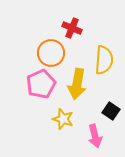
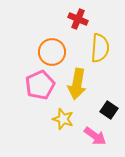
red cross: moved 6 px right, 9 px up
orange circle: moved 1 px right, 1 px up
yellow semicircle: moved 4 px left, 12 px up
pink pentagon: moved 1 px left, 1 px down
black square: moved 2 px left, 1 px up
pink arrow: rotated 40 degrees counterclockwise
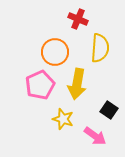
orange circle: moved 3 px right
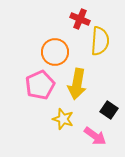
red cross: moved 2 px right
yellow semicircle: moved 7 px up
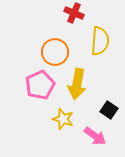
red cross: moved 6 px left, 6 px up
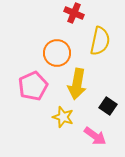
yellow semicircle: rotated 8 degrees clockwise
orange circle: moved 2 px right, 1 px down
pink pentagon: moved 7 px left, 1 px down
black square: moved 1 px left, 4 px up
yellow star: moved 2 px up
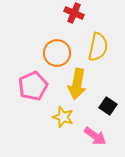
yellow semicircle: moved 2 px left, 6 px down
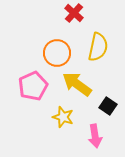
red cross: rotated 18 degrees clockwise
yellow arrow: rotated 116 degrees clockwise
pink arrow: rotated 45 degrees clockwise
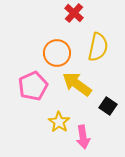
yellow star: moved 4 px left, 5 px down; rotated 15 degrees clockwise
pink arrow: moved 12 px left, 1 px down
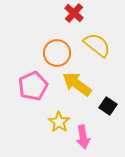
yellow semicircle: moved 1 px left, 2 px up; rotated 64 degrees counterclockwise
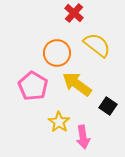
pink pentagon: rotated 16 degrees counterclockwise
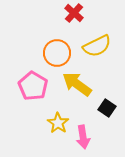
yellow semicircle: moved 1 px down; rotated 116 degrees clockwise
black square: moved 1 px left, 2 px down
yellow star: moved 1 px left, 1 px down
